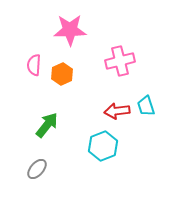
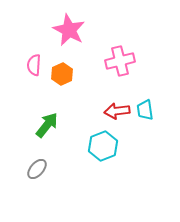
pink star: moved 1 px left; rotated 28 degrees clockwise
cyan trapezoid: moved 1 px left, 4 px down; rotated 10 degrees clockwise
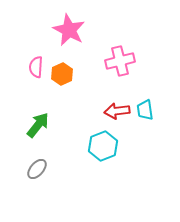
pink semicircle: moved 2 px right, 2 px down
green arrow: moved 9 px left
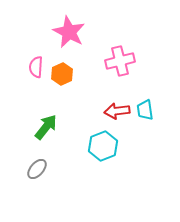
pink star: moved 2 px down
green arrow: moved 8 px right, 2 px down
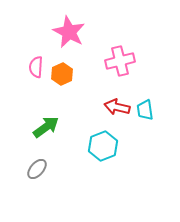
red arrow: moved 4 px up; rotated 20 degrees clockwise
green arrow: rotated 16 degrees clockwise
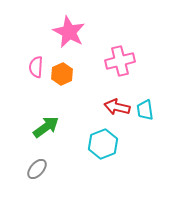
cyan hexagon: moved 2 px up
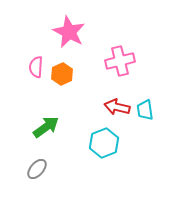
cyan hexagon: moved 1 px right, 1 px up
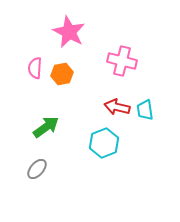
pink cross: moved 2 px right; rotated 28 degrees clockwise
pink semicircle: moved 1 px left, 1 px down
orange hexagon: rotated 15 degrees clockwise
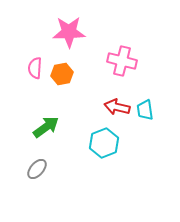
pink star: rotated 28 degrees counterclockwise
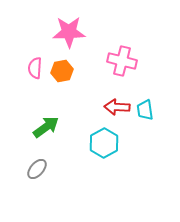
orange hexagon: moved 3 px up
red arrow: rotated 10 degrees counterclockwise
cyan hexagon: rotated 8 degrees counterclockwise
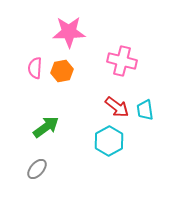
red arrow: rotated 145 degrees counterclockwise
cyan hexagon: moved 5 px right, 2 px up
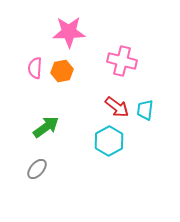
cyan trapezoid: rotated 15 degrees clockwise
